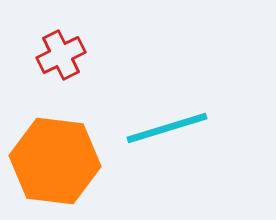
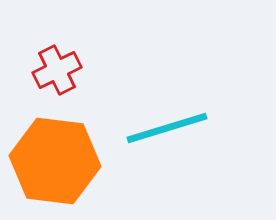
red cross: moved 4 px left, 15 px down
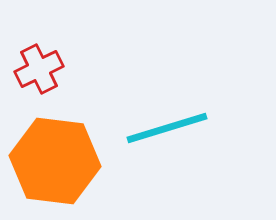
red cross: moved 18 px left, 1 px up
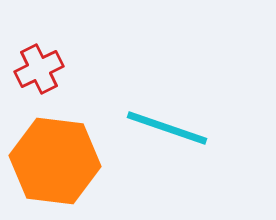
cyan line: rotated 36 degrees clockwise
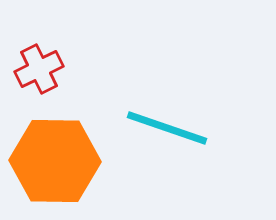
orange hexagon: rotated 6 degrees counterclockwise
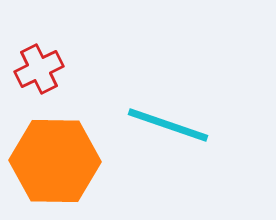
cyan line: moved 1 px right, 3 px up
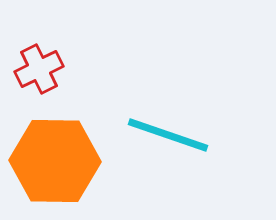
cyan line: moved 10 px down
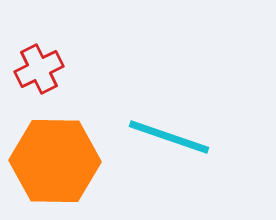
cyan line: moved 1 px right, 2 px down
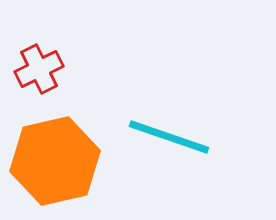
orange hexagon: rotated 14 degrees counterclockwise
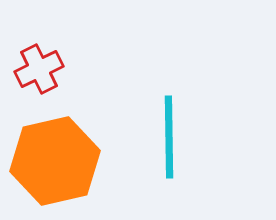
cyan line: rotated 70 degrees clockwise
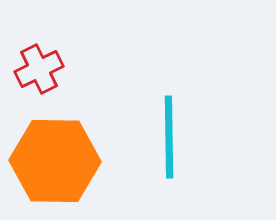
orange hexagon: rotated 14 degrees clockwise
